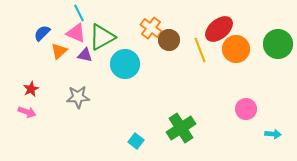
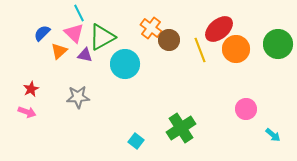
pink triangle: moved 2 px left; rotated 20 degrees clockwise
cyan arrow: moved 1 px down; rotated 35 degrees clockwise
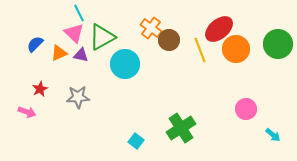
blue semicircle: moved 7 px left, 11 px down
orange triangle: moved 2 px down; rotated 18 degrees clockwise
purple triangle: moved 4 px left
red star: moved 9 px right
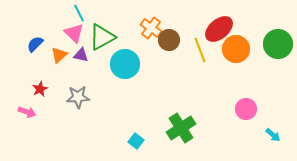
orange triangle: moved 2 px down; rotated 18 degrees counterclockwise
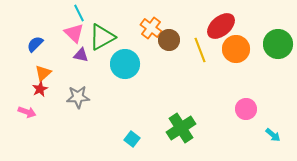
red ellipse: moved 2 px right, 3 px up
orange triangle: moved 16 px left, 18 px down
cyan square: moved 4 px left, 2 px up
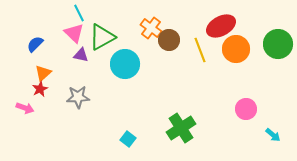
red ellipse: rotated 12 degrees clockwise
pink arrow: moved 2 px left, 4 px up
cyan square: moved 4 px left
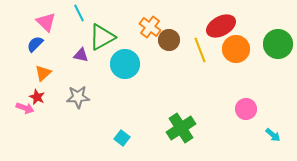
orange cross: moved 1 px left, 1 px up
pink triangle: moved 28 px left, 11 px up
red star: moved 3 px left, 8 px down; rotated 21 degrees counterclockwise
cyan square: moved 6 px left, 1 px up
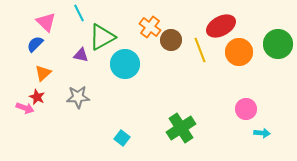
brown circle: moved 2 px right
orange circle: moved 3 px right, 3 px down
cyan arrow: moved 11 px left, 2 px up; rotated 35 degrees counterclockwise
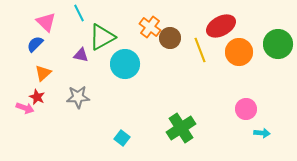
brown circle: moved 1 px left, 2 px up
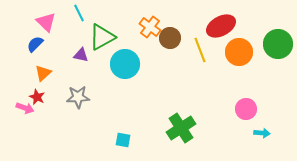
cyan square: moved 1 px right, 2 px down; rotated 28 degrees counterclockwise
